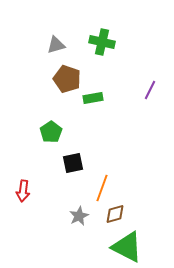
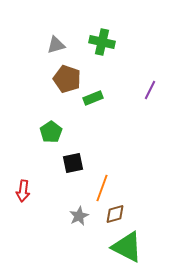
green rectangle: rotated 12 degrees counterclockwise
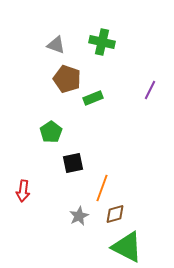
gray triangle: rotated 36 degrees clockwise
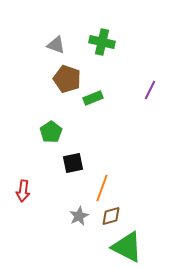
brown diamond: moved 4 px left, 2 px down
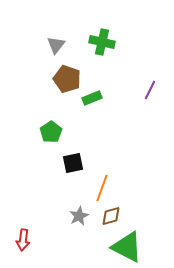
gray triangle: rotated 48 degrees clockwise
green rectangle: moved 1 px left
red arrow: moved 49 px down
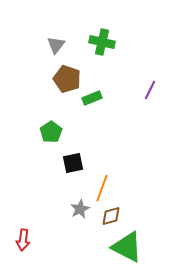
gray star: moved 1 px right, 7 px up
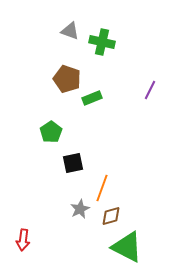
gray triangle: moved 14 px right, 14 px up; rotated 48 degrees counterclockwise
